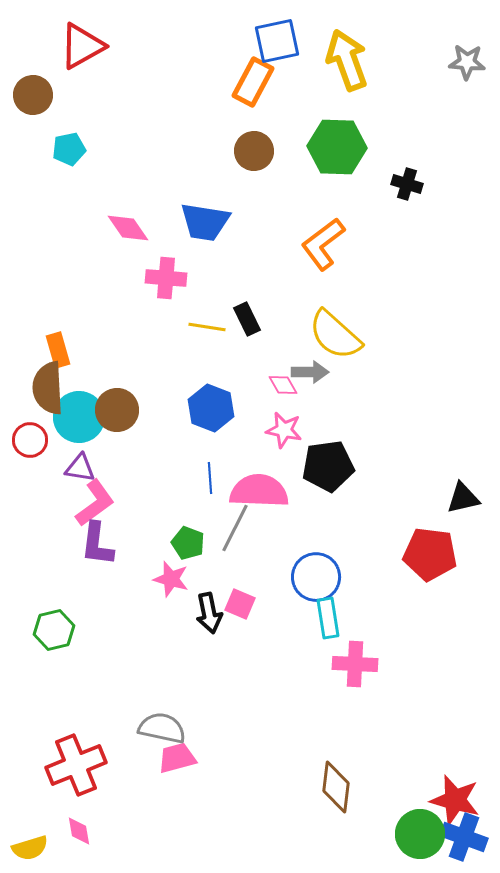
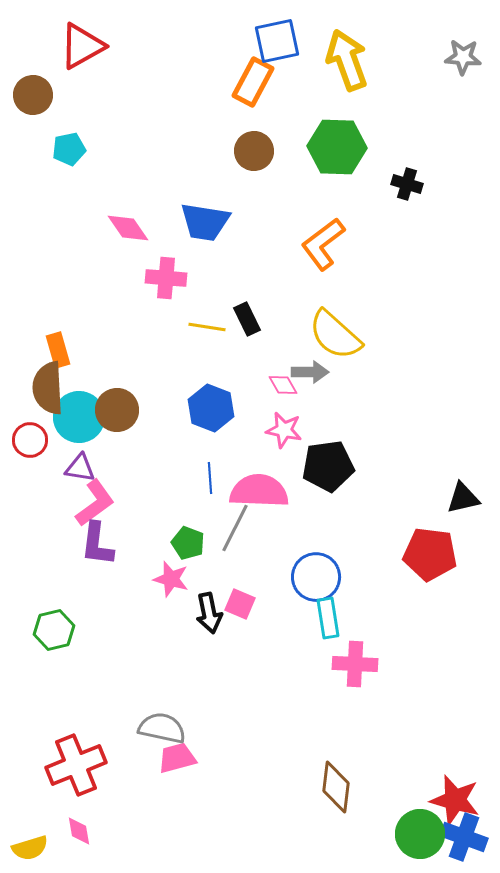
gray star at (467, 62): moved 4 px left, 5 px up
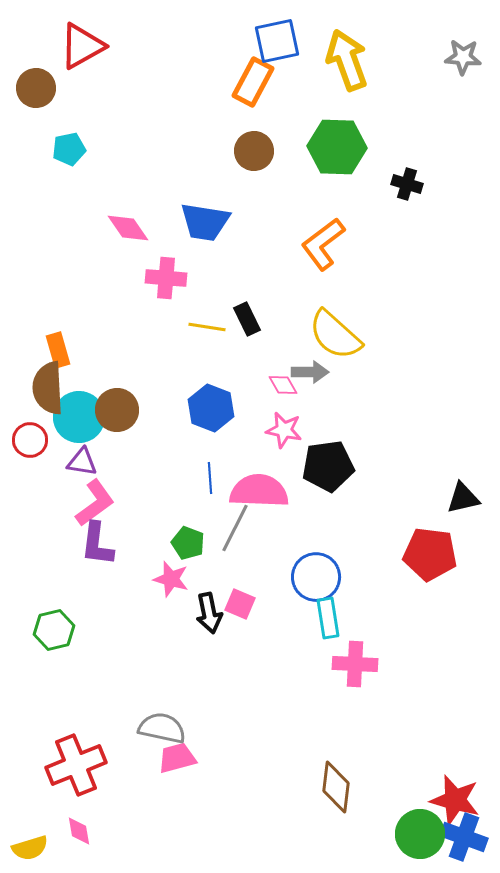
brown circle at (33, 95): moved 3 px right, 7 px up
purple triangle at (80, 468): moved 2 px right, 6 px up
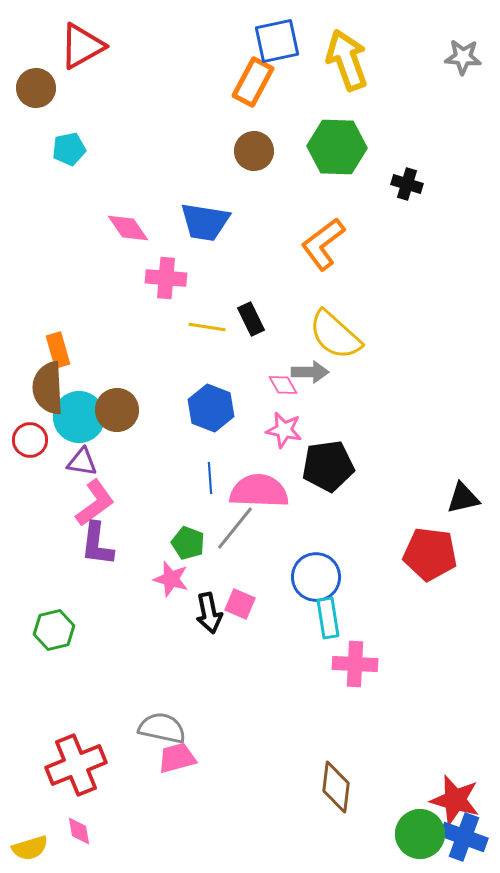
black rectangle at (247, 319): moved 4 px right
gray line at (235, 528): rotated 12 degrees clockwise
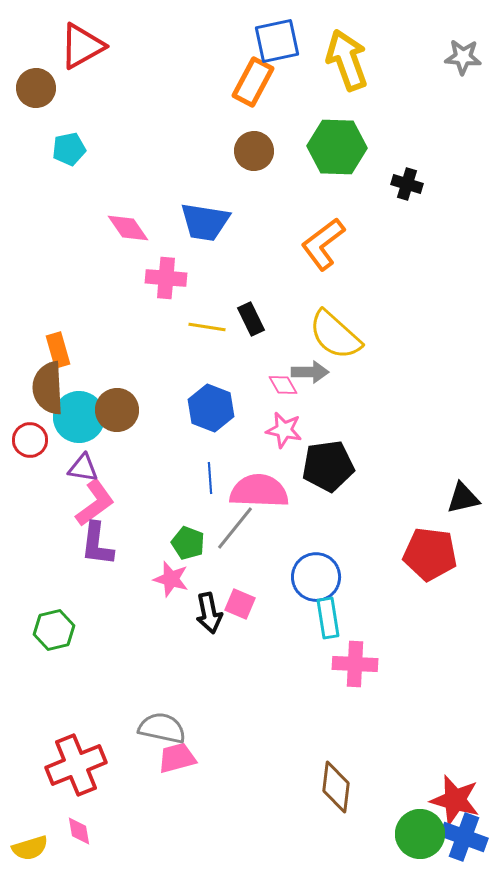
purple triangle at (82, 462): moved 1 px right, 6 px down
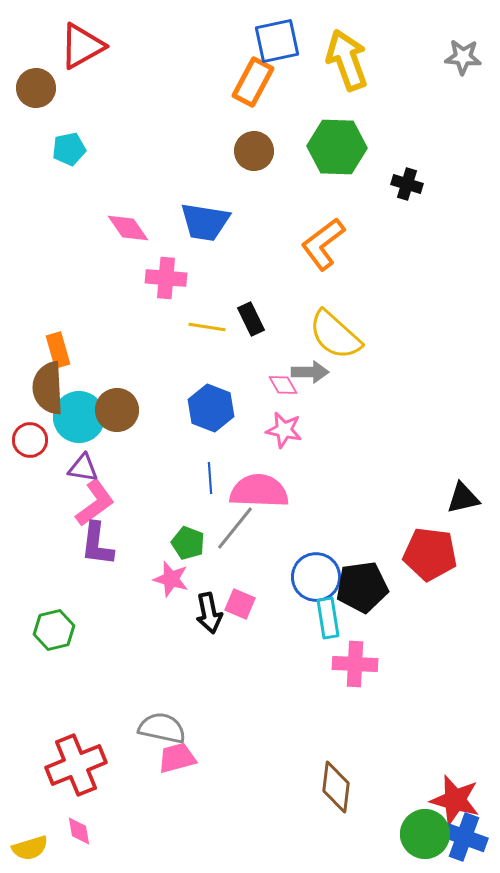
black pentagon at (328, 466): moved 34 px right, 121 px down
green circle at (420, 834): moved 5 px right
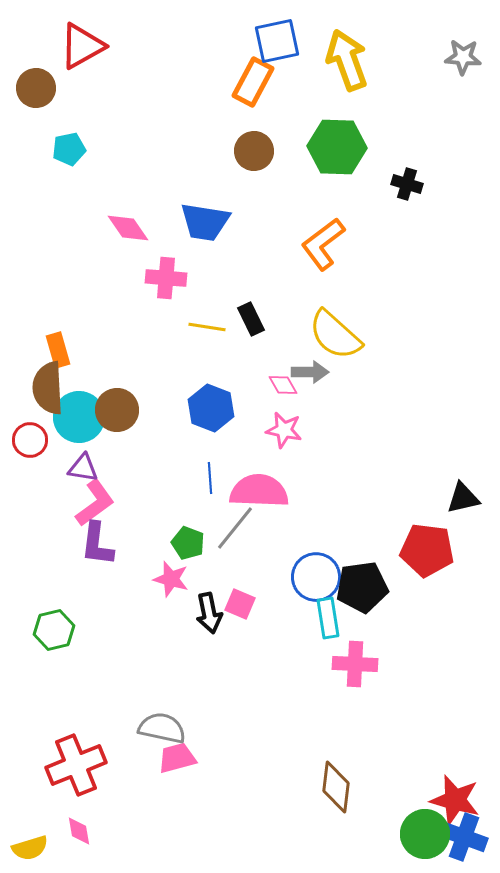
red pentagon at (430, 554): moved 3 px left, 4 px up
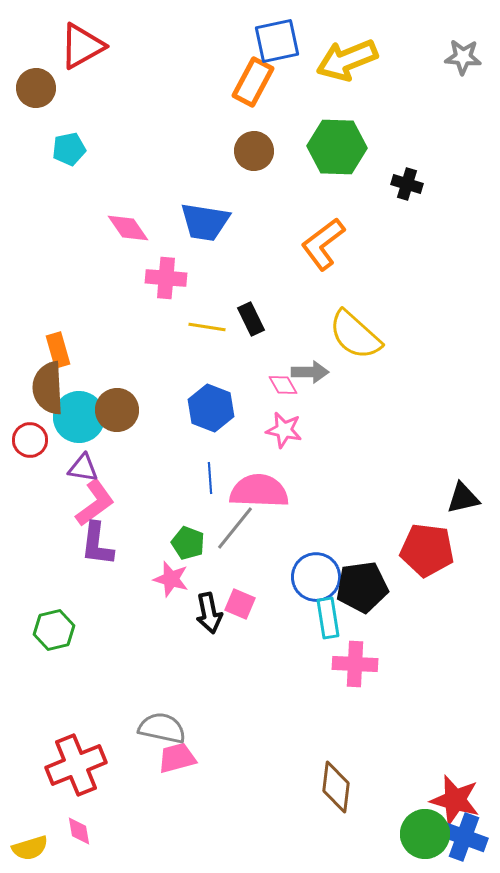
yellow arrow at (347, 60): rotated 92 degrees counterclockwise
yellow semicircle at (335, 335): moved 20 px right
